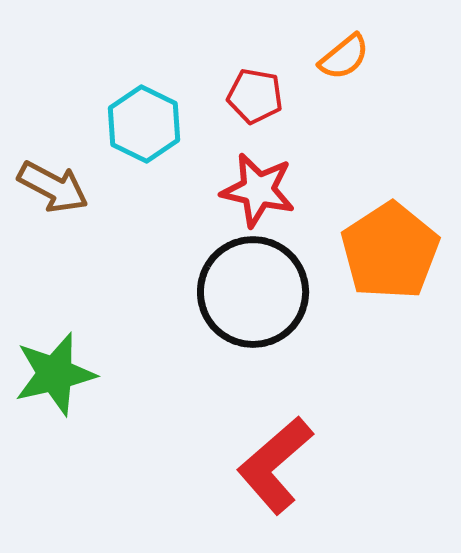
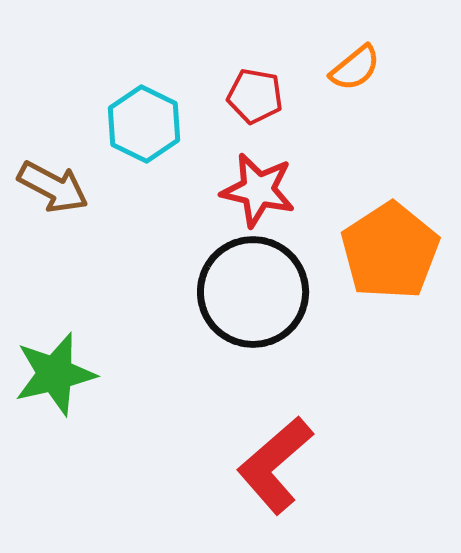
orange semicircle: moved 11 px right, 11 px down
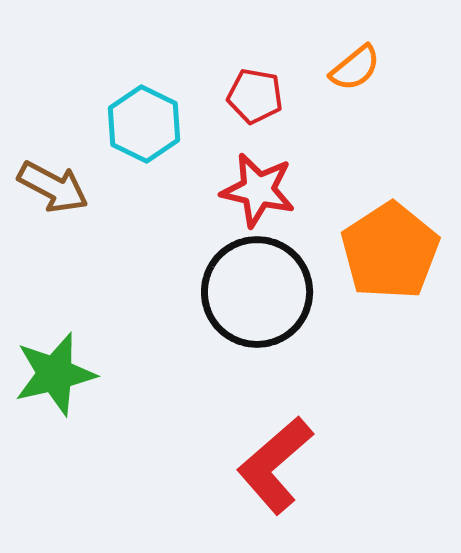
black circle: moved 4 px right
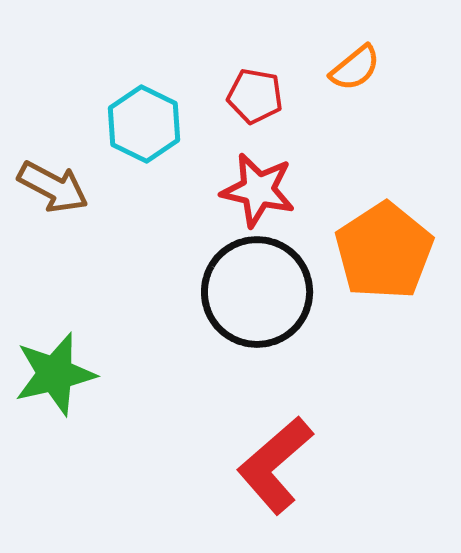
orange pentagon: moved 6 px left
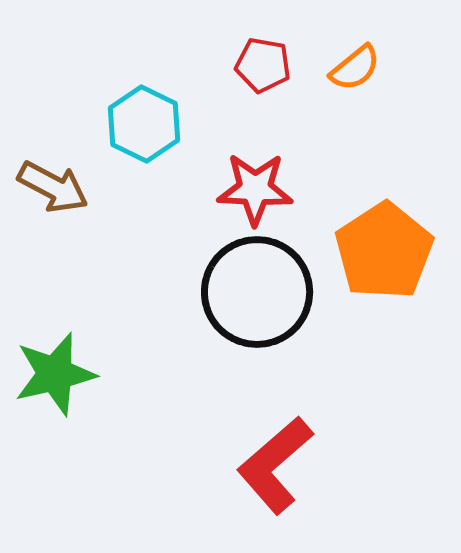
red pentagon: moved 8 px right, 31 px up
red star: moved 3 px left, 1 px up; rotated 10 degrees counterclockwise
